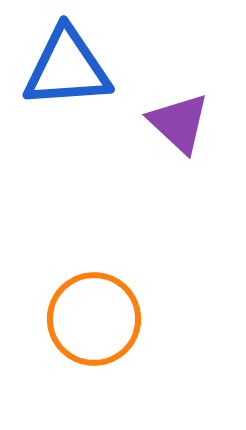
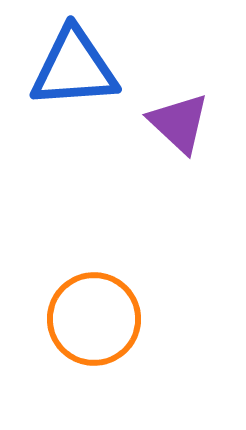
blue triangle: moved 7 px right
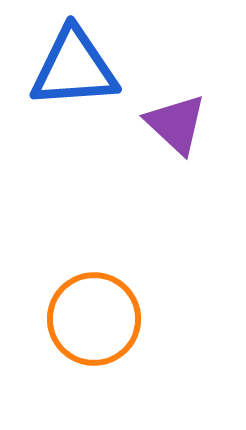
purple triangle: moved 3 px left, 1 px down
